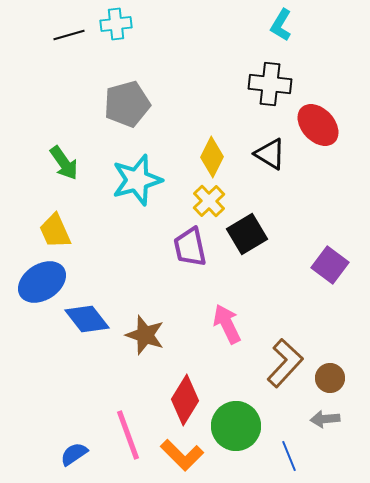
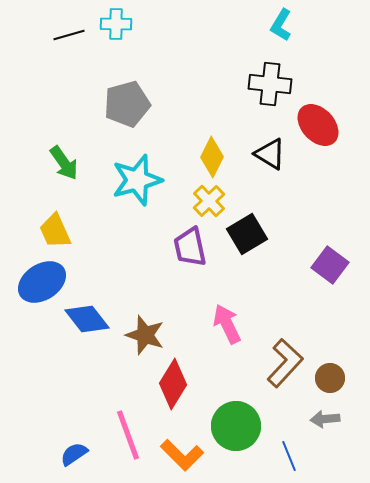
cyan cross: rotated 8 degrees clockwise
red diamond: moved 12 px left, 16 px up
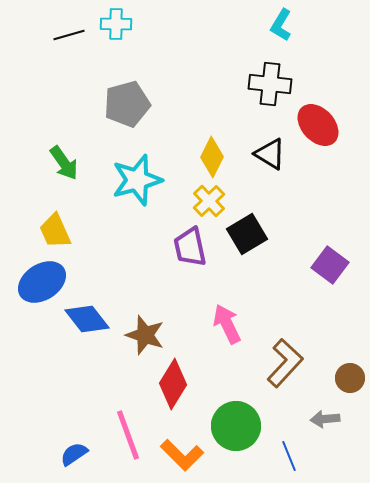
brown circle: moved 20 px right
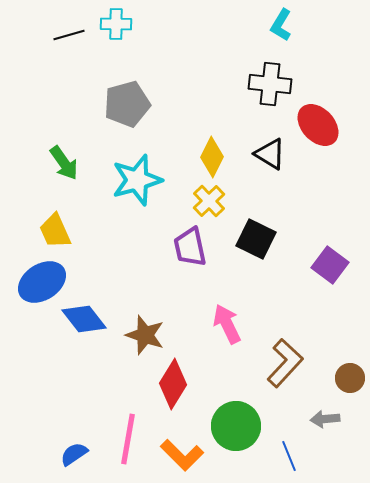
black square: moved 9 px right, 5 px down; rotated 33 degrees counterclockwise
blue diamond: moved 3 px left
pink line: moved 4 px down; rotated 30 degrees clockwise
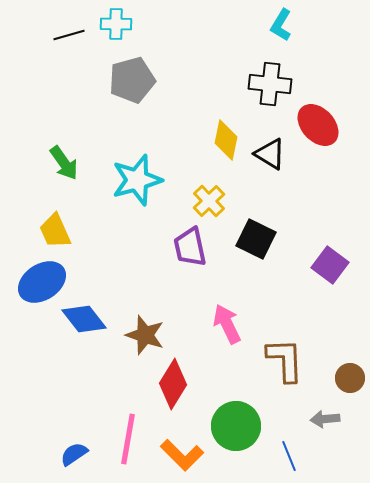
gray pentagon: moved 5 px right, 24 px up
yellow diamond: moved 14 px right, 17 px up; rotated 15 degrees counterclockwise
brown L-shape: moved 3 px up; rotated 45 degrees counterclockwise
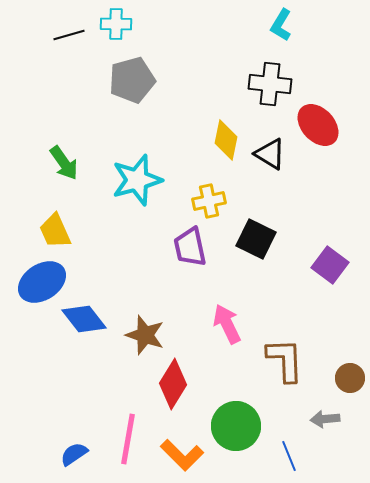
yellow cross: rotated 32 degrees clockwise
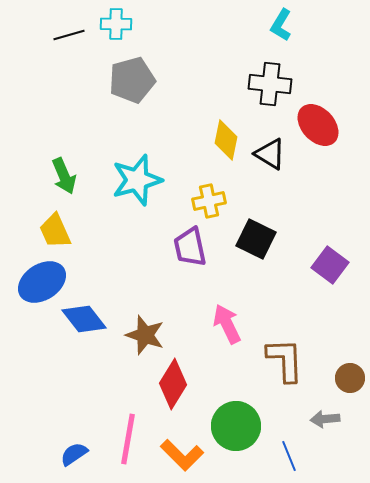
green arrow: moved 13 px down; rotated 12 degrees clockwise
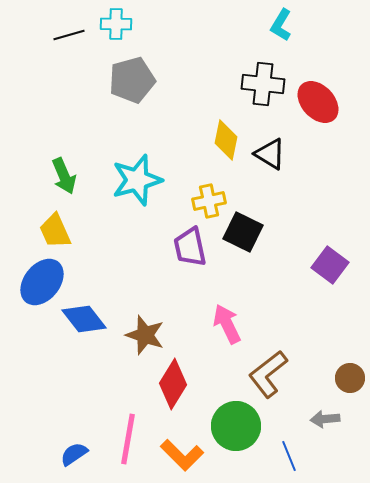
black cross: moved 7 px left
red ellipse: moved 23 px up
black square: moved 13 px left, 7 px up
blue ellipse: rotated 18 degrees counterclockwise
brown L-shape: moved 17 px left, 14 px down; rotated 126 degrees counterclockwise
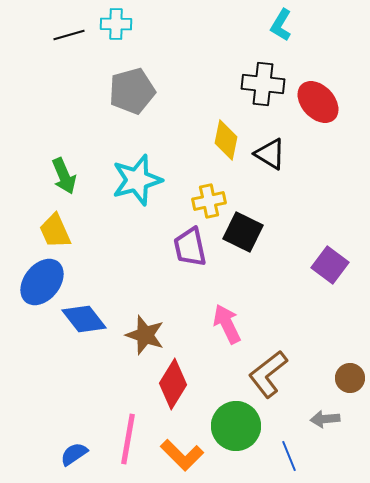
gray pentagon: moved 11 px down
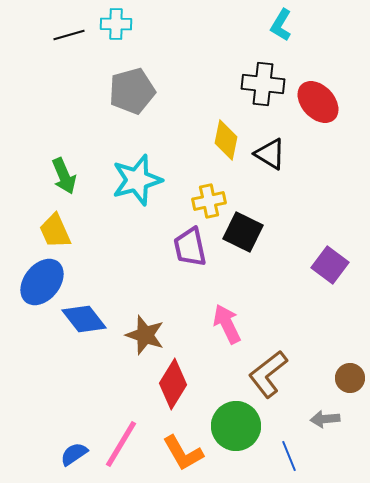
pink line: moved 7 px left, 5 px down; rotated 21 degrees clockwise
orange L-shape: moved 1 px right, 2 px up; rotated 15 degrees clockwise
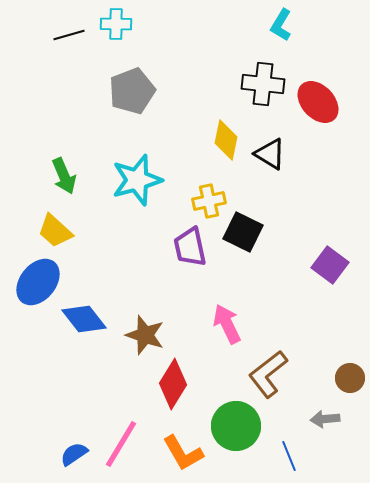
gray pentagon: rotated 6 degrees counterclockwise
yellow trapezoid: rotated 24 degrees counterclockwise
blue ellipse: moved 4 px left
